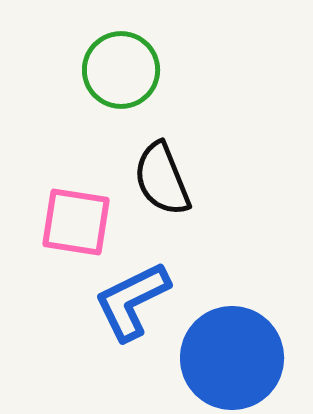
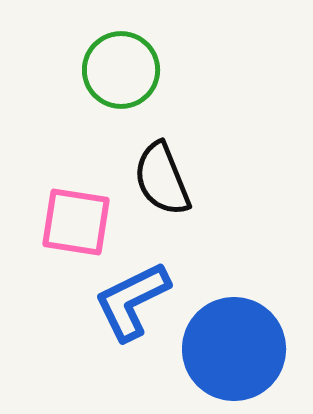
blue circle: moved 2 px right, 9 px up
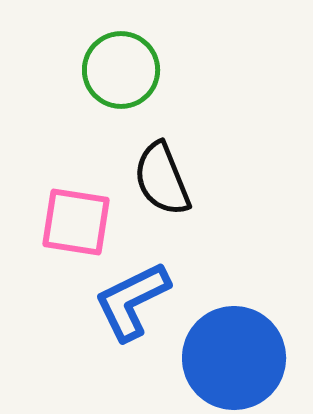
blue circle: moved 9 px down
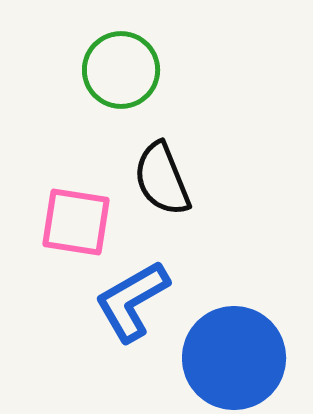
blue L-shape: rotated 4 degrees counterclockwise
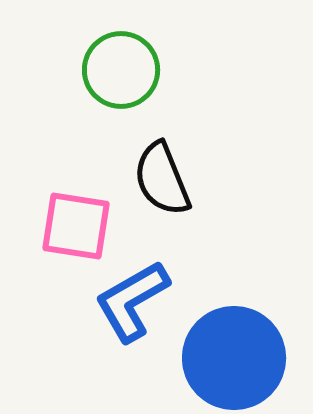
pink square: moved 4 px down
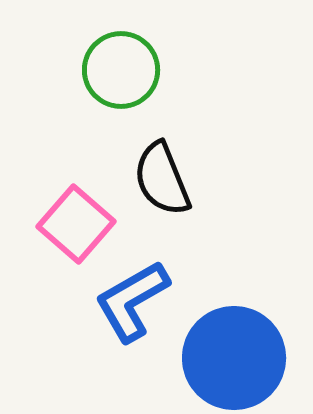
pink square: moved 2 px up; rotated 32 degrees clockwise
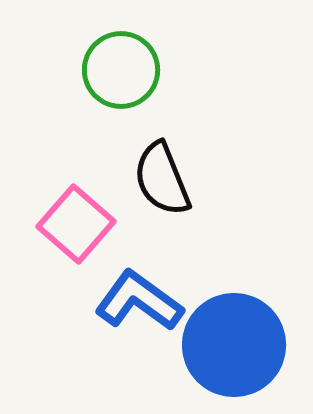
blue L-shape: moved 7 px right; rotated 66 degrees clockwise
blue circle: moved 13 px up
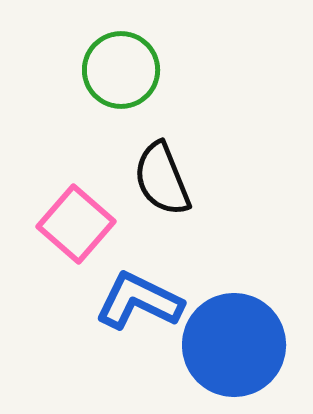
blue L-shape: rotated 10 degrees counterclockwise
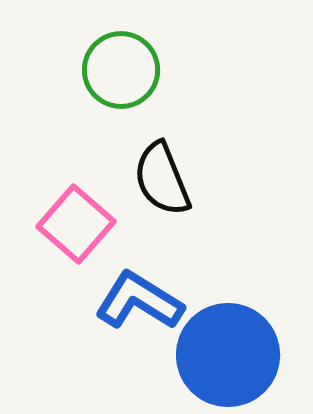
blue L-shape: rotated 6 degrees clockwise
blue circle: moved 6 px left, 10 px down
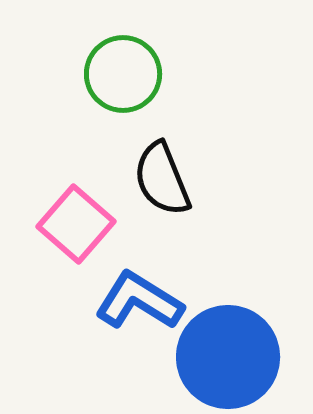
green circle: moved 2 px right, 4 px down
blue circle: moved 2 px down
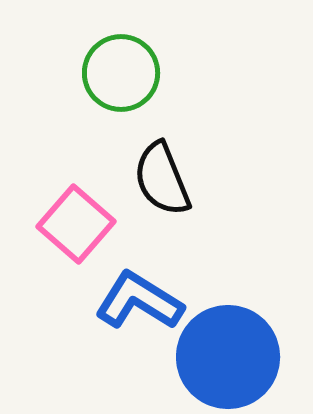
green circle: moved 2 px left, 1 px up
